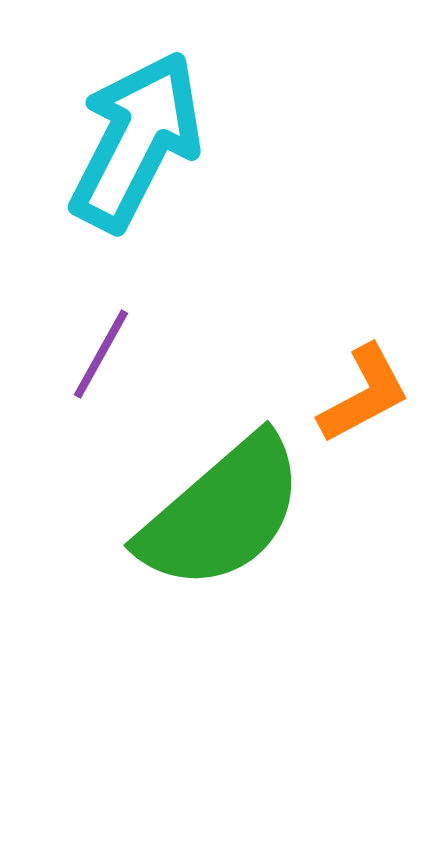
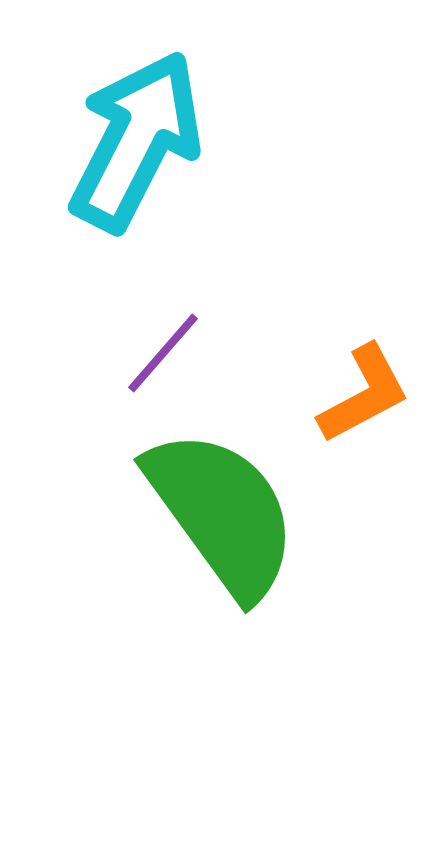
purple line: moved 62 px right, 1 px up; rotated 12 degrees clockwise
green semicircle: rotated 85 degrees counterclockwise
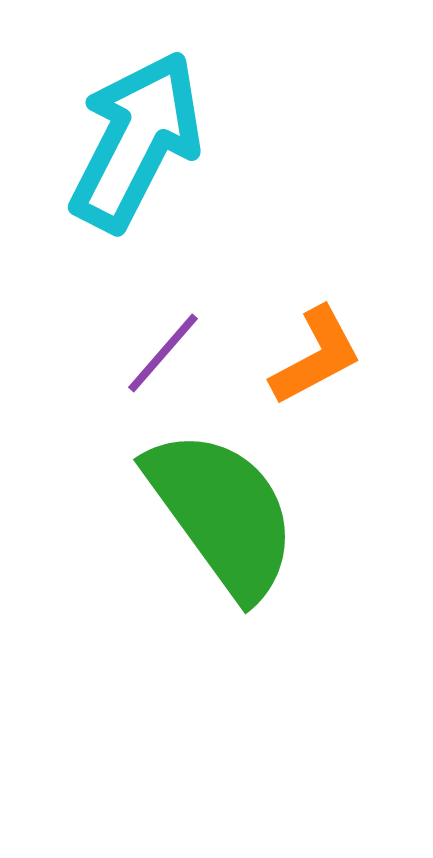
orange L-shape: moved 48 px left, 38 px up
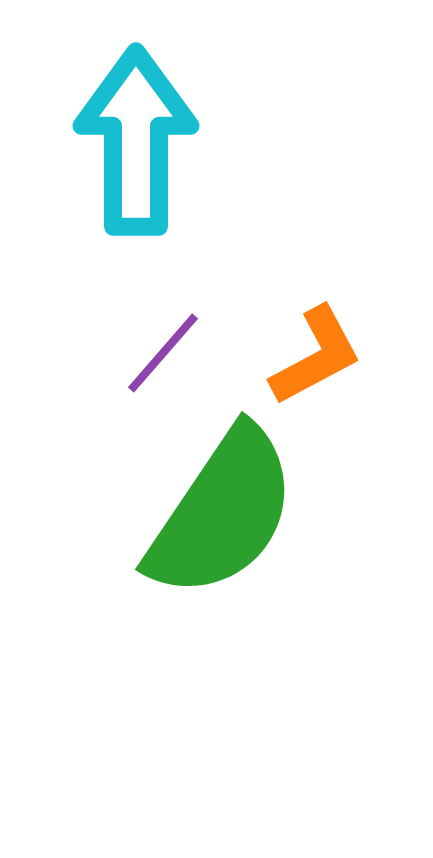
cyan arrow: rotated 27 degrees counterclockwise
green semicircle: rotated 70 degrees clockwise
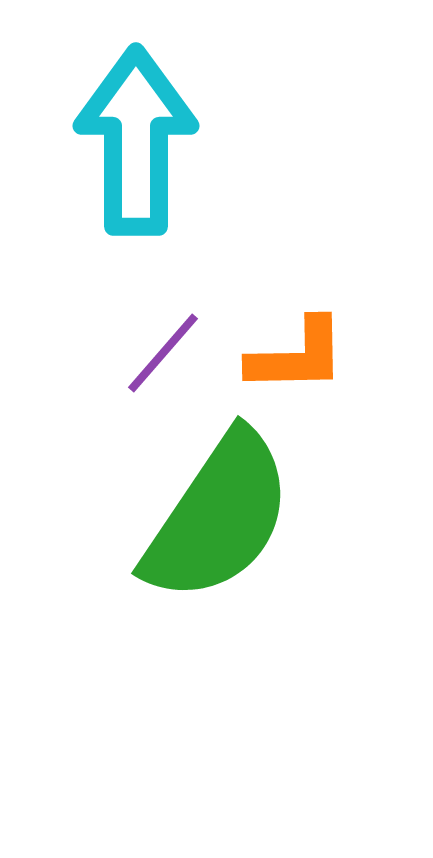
orange L-shape: moved 19 px left; rotated 27 degrees clockwise
green semicircle: moved 4 px left, 4 px down
